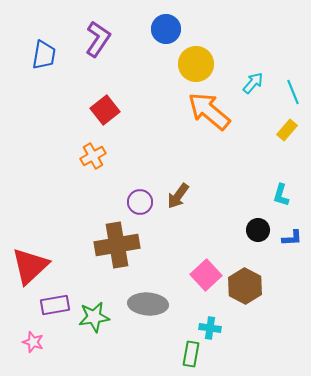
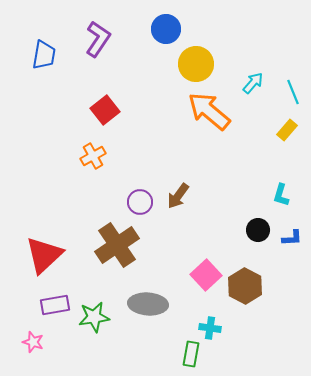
brown cross: rotated 24 degrees counterclockwise
red triangle: moved 14 px right, 11 px up
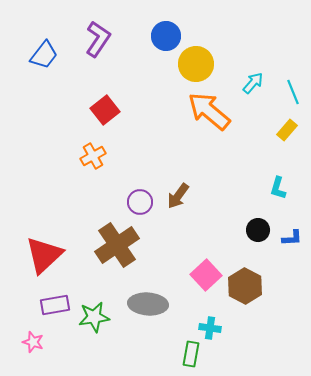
blue circle: moved 7 px down
blue trapezoid: rotated 28 degrees clockwise
cyan L-shape: moved 3 px left, 7 px up
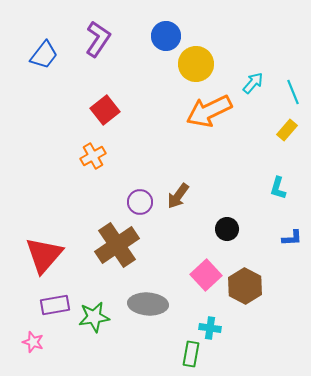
orange arrow: rotated 66 degrees counterclockwise
black circle: moved 31 px left, 1 px up
red triangle: rotated 6 degrees counterclockwise
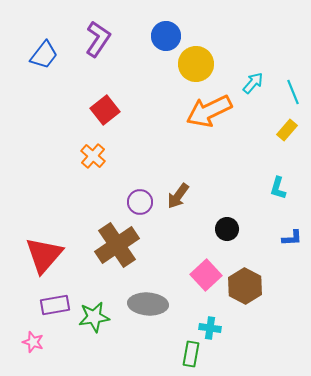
orange cross: rotated 20 degrees counterclockwise
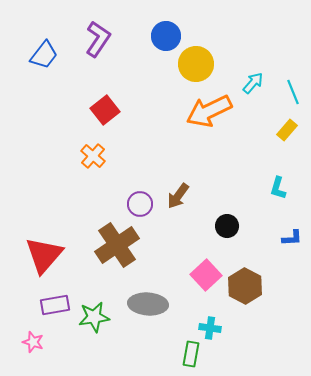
purple circle: moved 2 px down
black circle: moved 3 px up
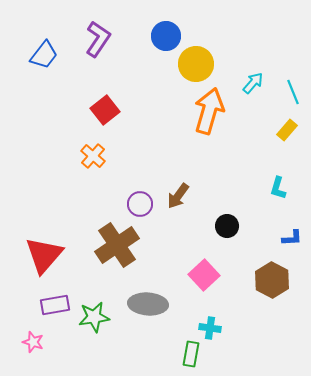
orange arrow: rotated 132 degrees clockwise
pink square: moved 2 px left
brown hexagon: moved 27 px right, 6 px up
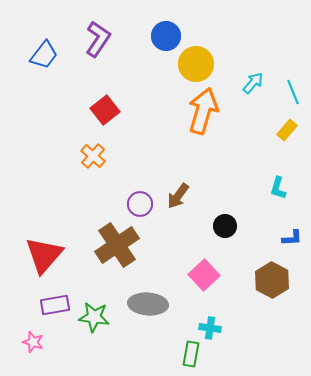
orange arrow: moved 6 px left
black circle: moved 2 px left
green star: rotated 16 degrees clockwise
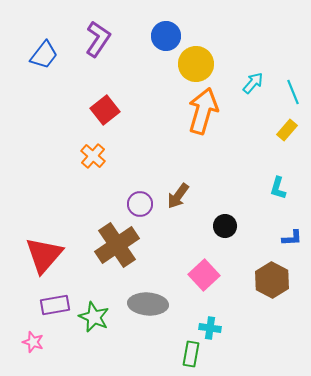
green star: rotated 16 degrees clockwise
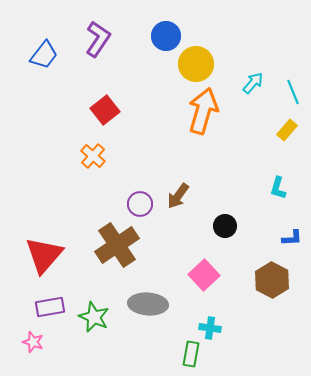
purple rectangle: moved 5 px left, 2 px down
